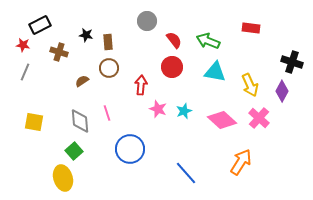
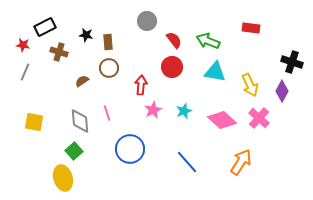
black rectangle: moved 5 px right, 2 px down
pink star: moved 5 px left, 1 px down; rotated 24 degrees clockwise
blue line: moved 1 px right, 11 px up
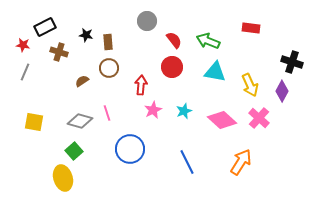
gray diamond: rotated 70 degrees counterclockwise
blue line: rotated 15 degrees clockwise
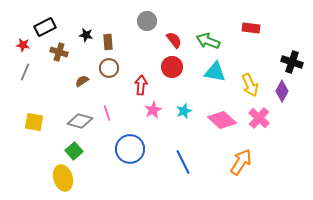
blue line: moved 4 px left
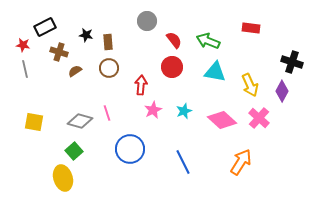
gray line: moved 3 px up; rotated 36 degrees counterclockwise
brown semicircle: moved 7 px left, 10 px up
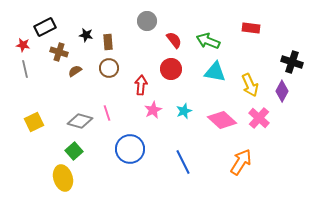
red circle: moved 1 px left, 2 px down
yellow square: rotated 36 degrees counterclockwise
